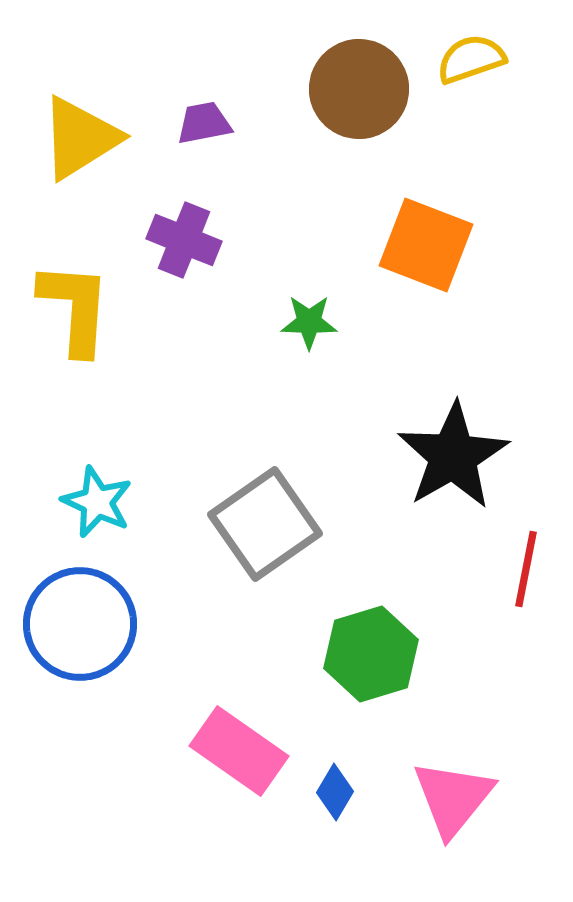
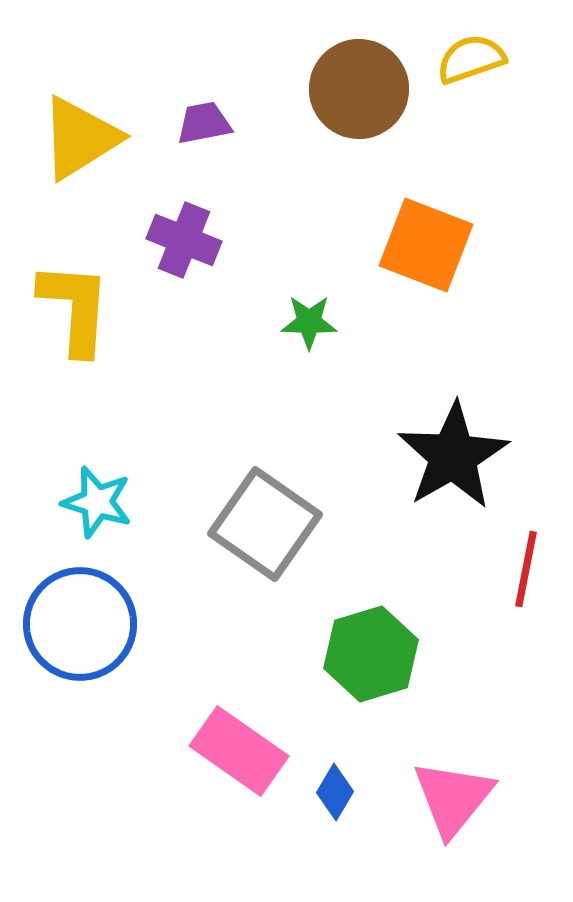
cyan star: rotated 8 degrees counterclockwise
gray square: rotated 20 degrees counterclockwise
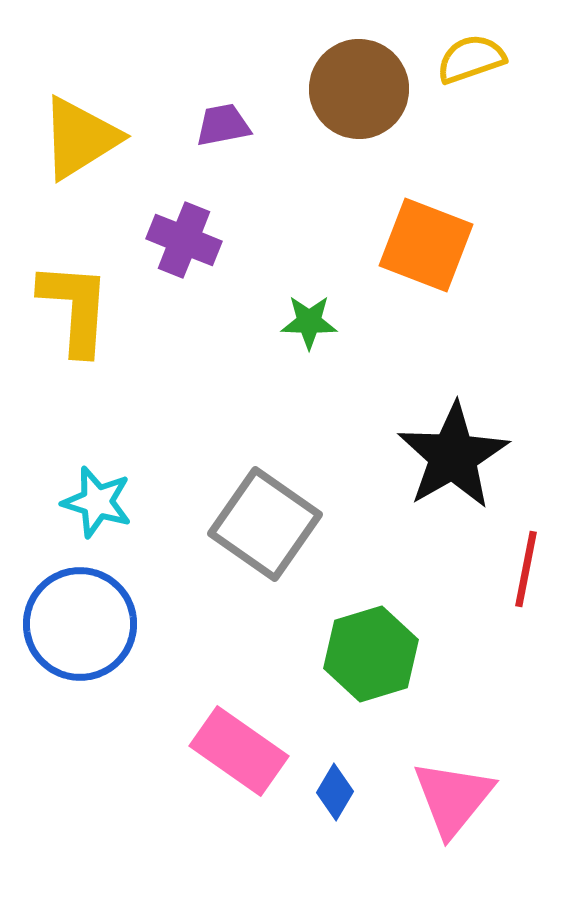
purple trapezoid: moved 19 px right, 2 px down
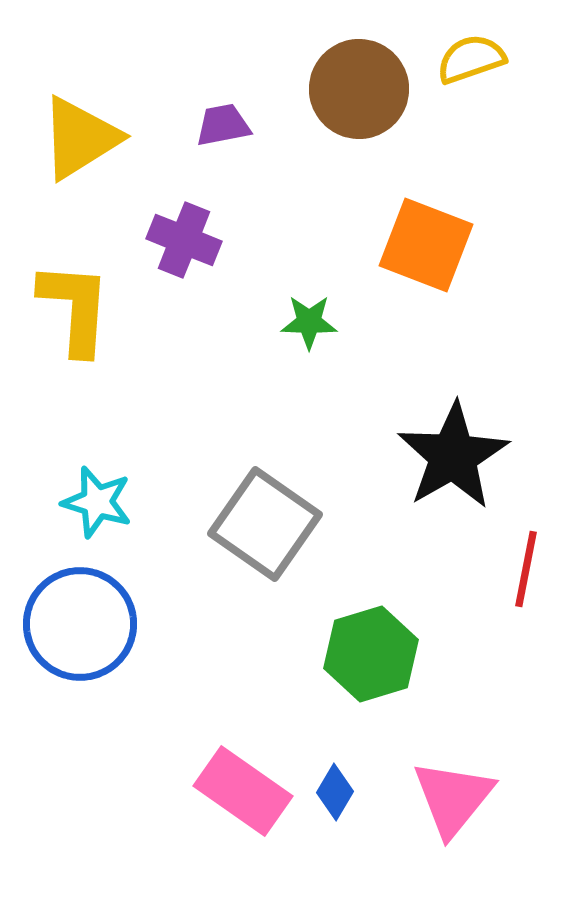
pink rectangle: moved 4 px right, 40 px down
